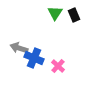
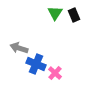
blue cross: moved 2 px right, 6 px down
pink cross: moved 3 px left, 7 px down
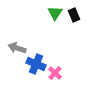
gray arrow: moved 2 px left
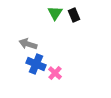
gray arrow: moved 11 px right, 4 px up
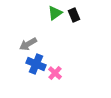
green triangle: rotated 21 degrees clockwise
gray arrow: rotated 48 degrees counterclockwise
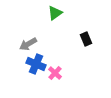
black rectangle: moved 12 px right, 24 px down
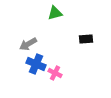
green triangle: rotated 21 degrees clockwise
black rectangle: rotated 72 degrees counterclockwise
pink cross: rotated 16 degrees counterclockwise
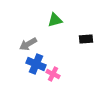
green triangle: moved 7 px down
pink cross: moved 2 px left, 1 px down
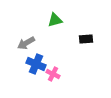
gray arrow: moved 2 px left, 1 px up
